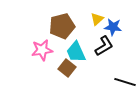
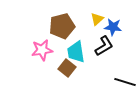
cyan trapezoid: rotated 15 degrees clockwise
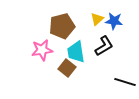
blue star: moved 1 px right, 6 px up
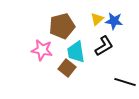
pink star: rotated 20 degrees clockwise
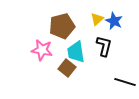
blue star: rotated 18 degrees clockwise
black L-shape: rotated 45 degrees counterclockwise
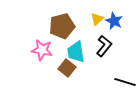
black L-shape: rotated 25 degrees clockwise
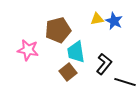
yellow triangle: rotated 32 degrees clockwise
brown pentagon: moved 4 px left, 4 px down
black L-shape: moved 18 px down
pink star: moved 14 px left
brown square: moved 1 px right, 4 px down; rotated 12 degrees clockwise
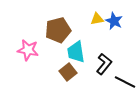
black line: rotated 10 degrees clockwise
